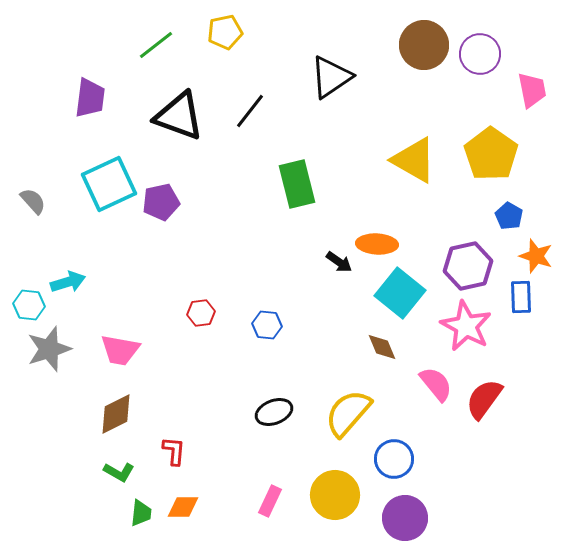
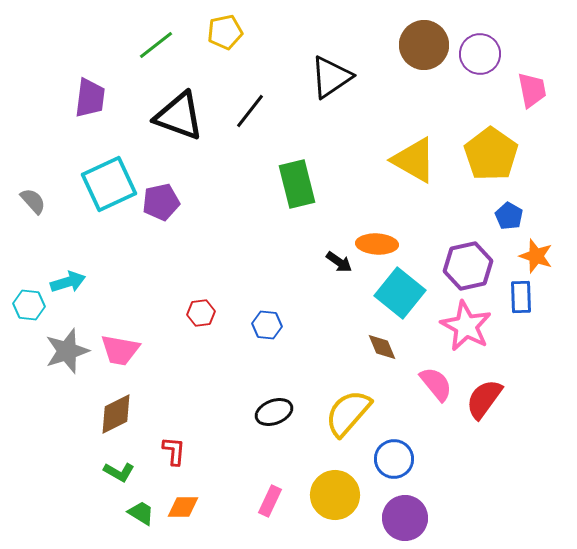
gray star at (49, 349): moved 18 px right, 2 px down
green trapezoid at (141, 513): rotated 64 degrees counterclockwise
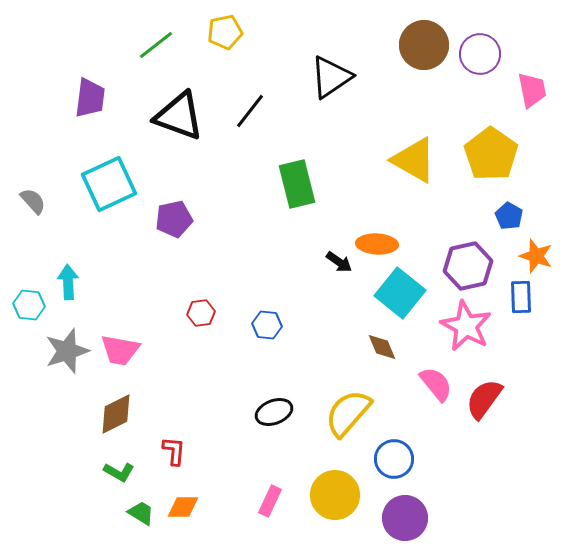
purple pentagon at (161, 202): moved 13 px right, 17 px down
cyan arrow at (68, 282): rotated 76 degrees counterclockwise
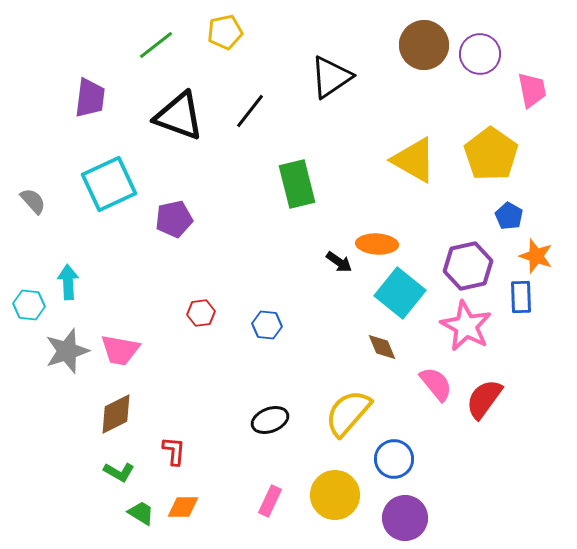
black ellipse at (274, 412): moved 4 px left, 8 px down
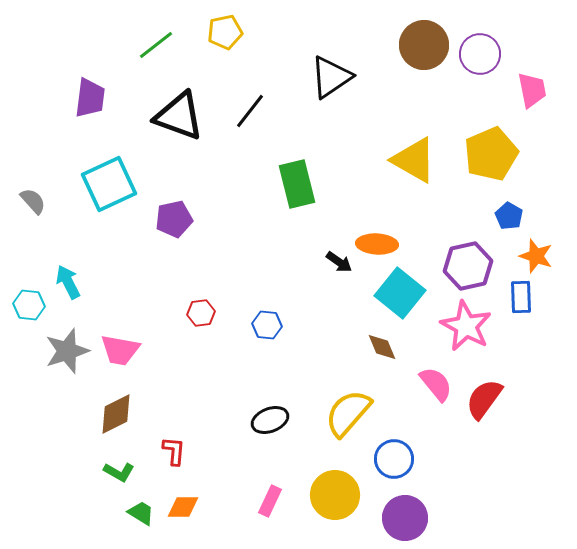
yellow pentagon at (491, 154): rotated 14 degrees clockwise
cyan arrow at (68, 282): rotated 24 degrees counterclockwise
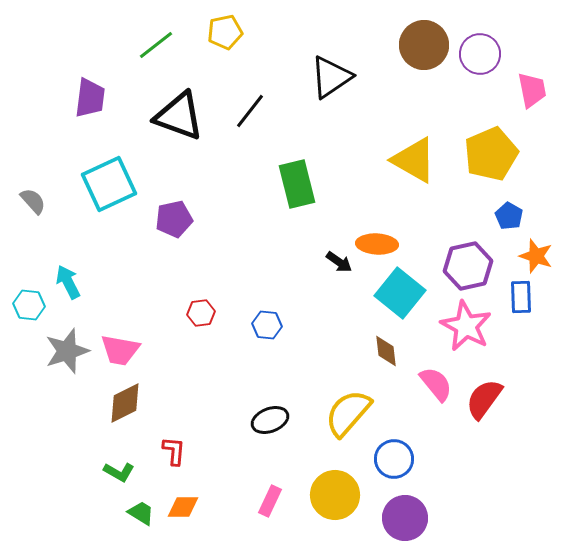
brown diamond at (382, 347): moved 4 px right, 4 px down; rotated 16 degrees clockwise
brown diamond at (116, 414): moved 9 px right, 11 px up
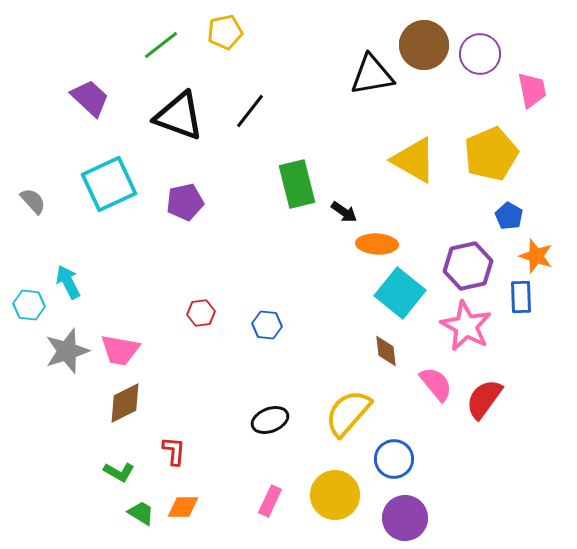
green line at (156, 45): moved 5 px right
black triangle at (331, 77): moved 41 px right, 2 px up; rotated 24 degrees clockwise
purple trapezoid at (90, 98): rotated 54 degrees counterclockwise
purple pentagon at (174, 219): moved 11 px right, 17 px up
black arrow at (339, 262): moved 5 px right, 50 px up
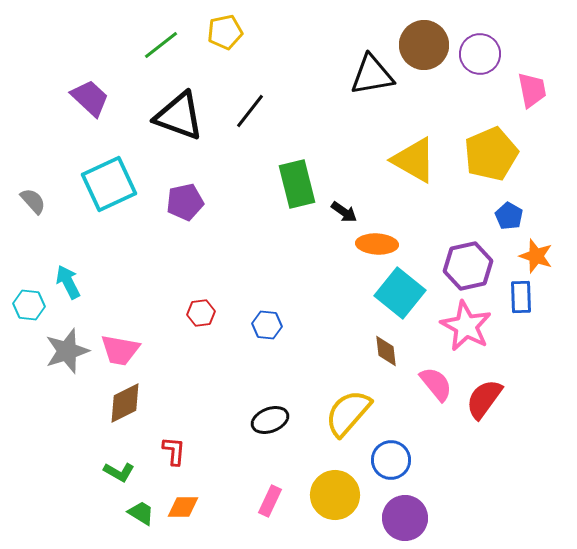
blue circle at (394, 459): moved 3 px left, 1 px down
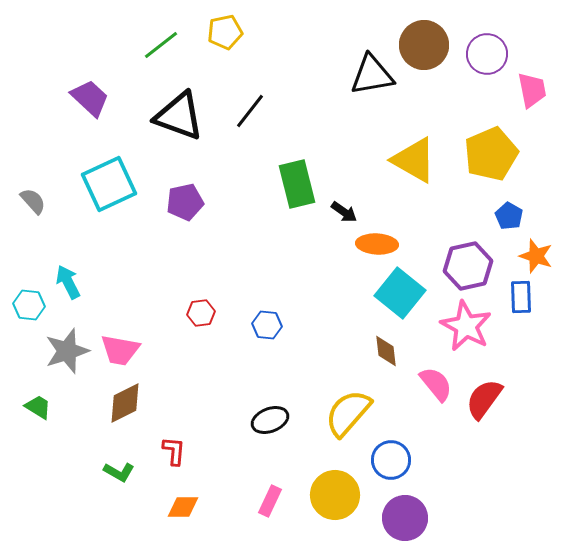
purple circle at (480, 54): moved 7 px right
green trapezoid at (141, 513): moved 103 px left, 106 px up
